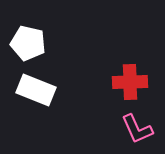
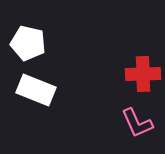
red cross: moved 13 px right, 8 px up
pink L-shape: moved 6 px up
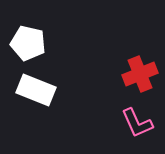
red cross: moved 3 px left; rotated 20 degrees counterclockwise
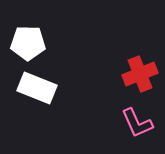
white pentagon: rotated 12 degrees counterclockwise
white rectangle: moved 1 px right, 2 px up
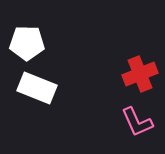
white pentagon: moved 1 px left
pink L-shape: moved 1 px up
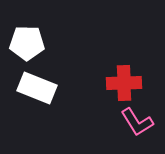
red cross: moved 16 px left, 9 px down; rotated 20 degrees clockwise
pink L-shape: rotated 8 degrees counterclockwise
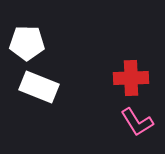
red cross: moved 7 px right, 5 px up
white rectangle: moved 2 px right, 1 px up
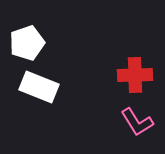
white pentagon: rotated 20 degrees counterclockwise
red cross: moved 4 px right, 3 px up
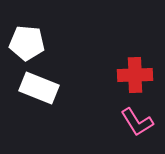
white pentagon: rotated 24 degrees clockwise
white rectangle: moved 1 px down
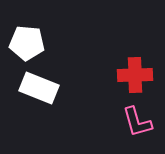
pink L-shape: rotated 16 degrees clockwise
